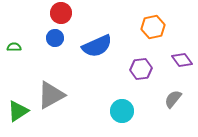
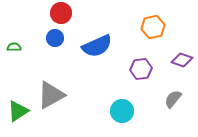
purple diamond: rotated 35 degrees counterclockwise
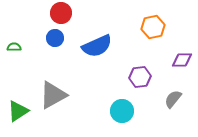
purple diamond: rotated 20 degrees counterclockwise
purple hexagon: moved 1 px left, 8 px down
gray triangle: moved 2 px right
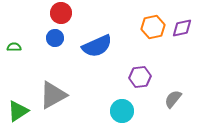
purple diamond: moved 32 px up; rotated 10 degrees counterclockwise
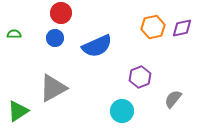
green semicircle: moved 13 px up
purple hexagon: rotated 15 degrees counterclockwise
gray triangle: moved 7 px up
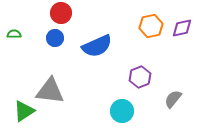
orange hexagon: moved 2 px left, 1 px up
gray triangle: moved 3 px left, 3 px down; rotated 36 degrees clockwise
green triangle: moved 6 px right
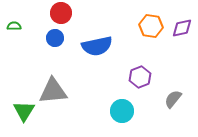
orange hexagon: rotated 20 degrees clockwise
green semicircle: moved 8 px up
blue semicircle: rotated 12 degrees clockwise
gray triangle: moved 3 px right; rotated 12 degrees counterclockwise
green triangle: rotated 25 degrees counterclockwise
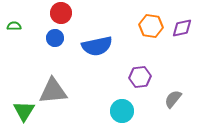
purple hexagon: rotated 15 degrees clockwise
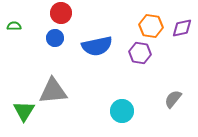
purple hexagon: moved 24 px up; rotated 15 degrees clockwise
